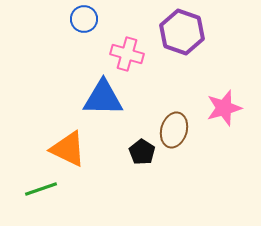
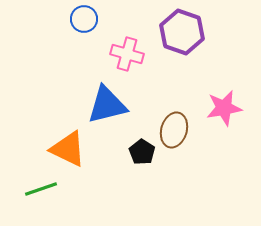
blue triangle: moved 4 px right, 7 px down; rotated 15 degrees counterclockwise
pink star: rotated 6 degrees clockwise
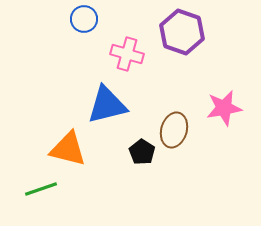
orange triangle: rotated 12 degrees counterclockwise
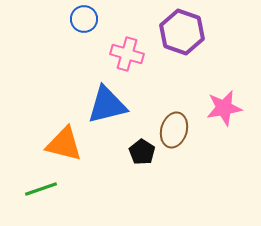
orange triangle: moved 4 px left, 5 px up
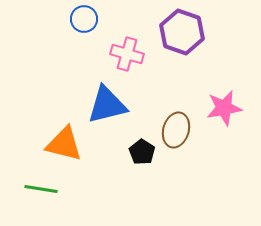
brown ellipse: moved 2 px right
green line: rotated 28 degrees clockwise
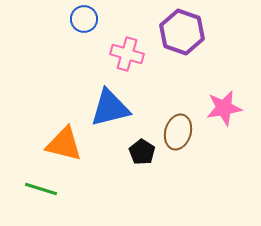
blue triangle: moved 3 px right, 3 px down
brown ellipse: moved 2 px right, 2 px down
green line: rotated 8 degrees clockwise
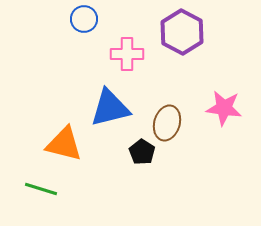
purple hexagon: rotated 9 degrees clockwise
pink cross: rotated 16 degrees counterclockwise
pink star: rotated 18 degrees clockwise
brown ellipse: moved 11 px left, 9 px up
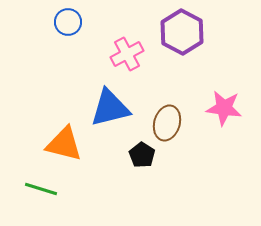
blue circle: moved 16 px left, 3 px down
pink cross: rotated 28 degrees counterclockwise
black pentagon: moved 3 px down
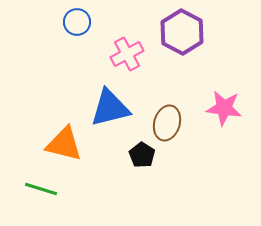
blue circle: moved 9 px right
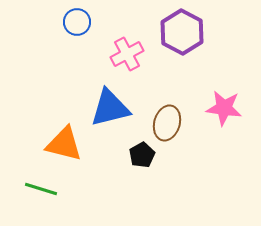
black pentagon: rotated 10 degrees clockwise
